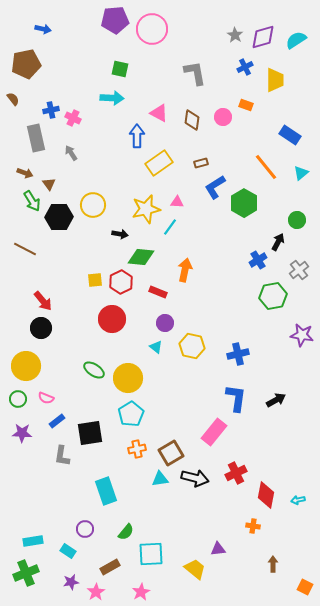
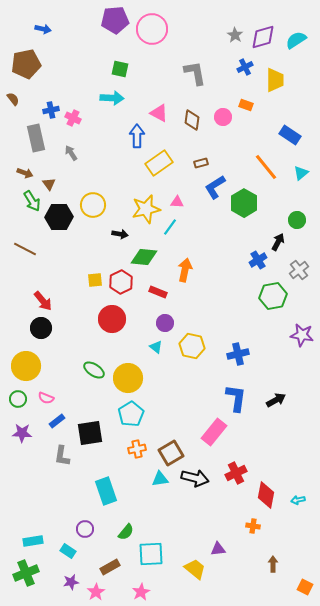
green diamond at (141, 257): moved 3 px right
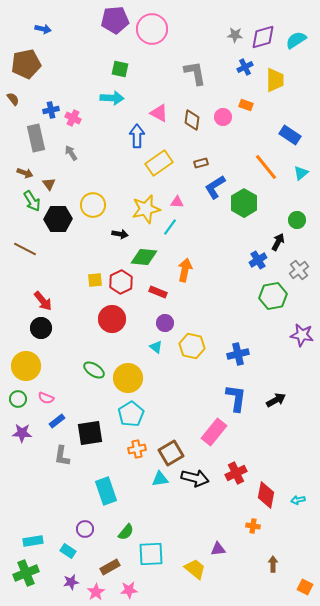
gray star at (235, 35): rotated 28 degrees counterclockwise
black hexagon at (59, 217): moved 1 px left, 2 px down
pink star at (141, 592): moved 12 px left, 2 px up; rotated 24 degrees clockwise
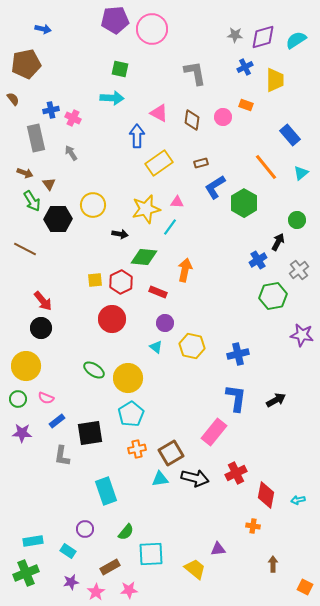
blue rectangle at (290, 135): rotated 15 degrees clockwise
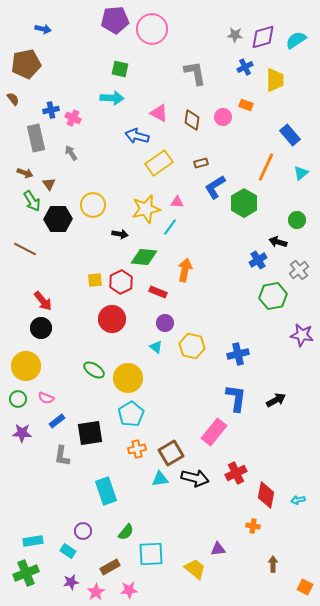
blue arrow at (137, 136): rotated 75 degrees counterclockwise
orange line at (266, 167): rotated 64 degrees clockwise
black arrow at (278, 242): rotated 102 degrees counterclockwise
purple circle at (85, 529): moved 2 px left, 2 px down
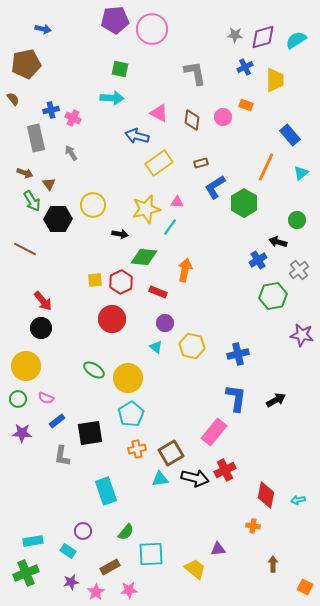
red cross at (236, 473): moved 11 px left, 3 px up
